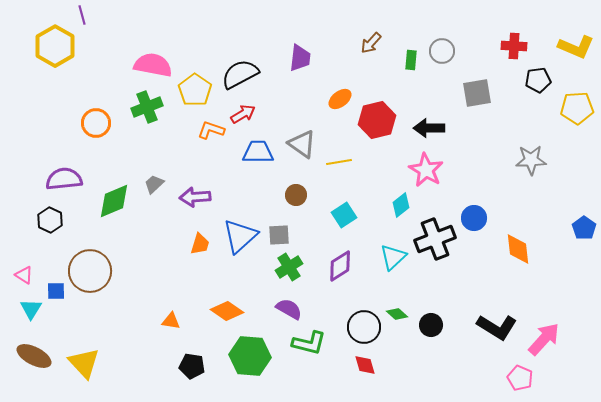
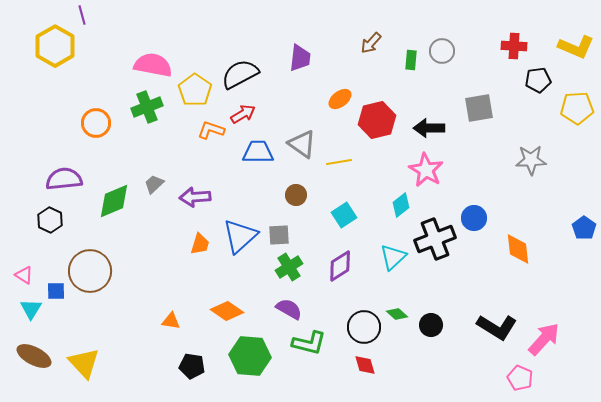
gray square at (477, 93): moved 2 px right, 15 px down
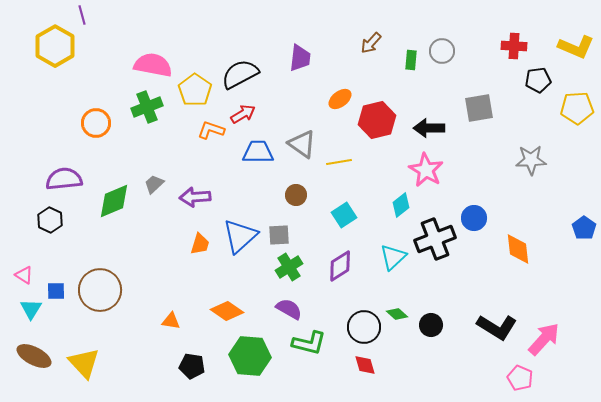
brown circle at (90, 271): moved 10 px right, 19 px down
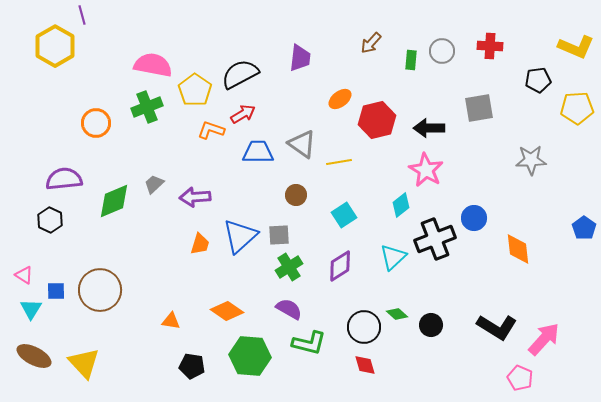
red cross at (514, 46): moved 24 px left
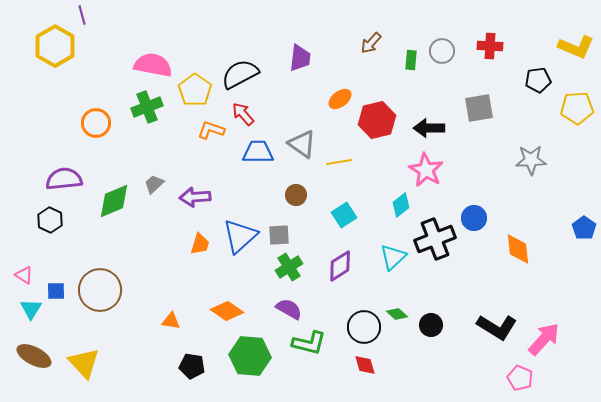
red arrow at (243, 114): rotated 100 degrees counterclockwise
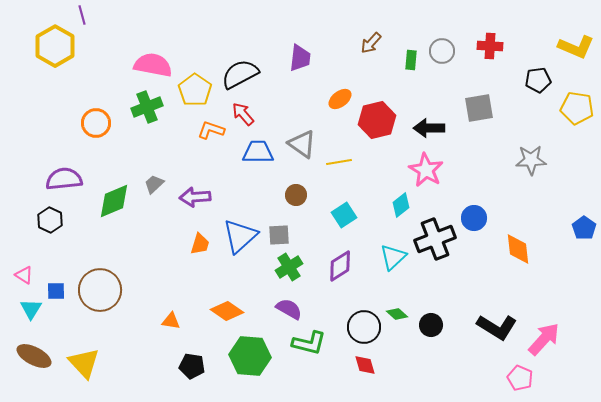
yellow pentagon at (577, 108): rotated 12 degrees clockwise
